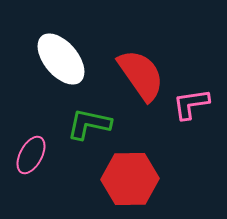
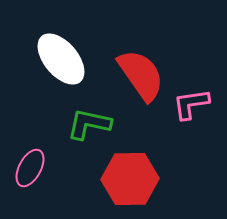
pink ellipse: moved 1 px left, 13 px down
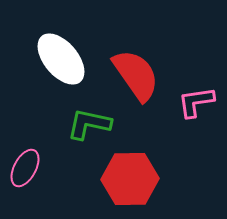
red semicircle: moved 5 px left
pink L-shape: moved 5 px right, 2 px up
pink ellipse: moved 5 px left
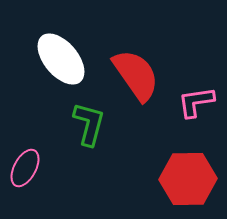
green L-shape: rotated 93 degrees clockwise
red hexagon: moved 58 px right
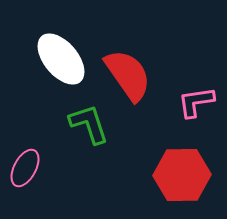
red semicircle: moved 8 px left
green L-shape: rotated 33 degrees counterclockwise
red hexagon: moved 6 px left, 4 px up
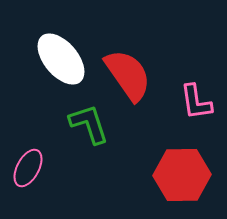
pink L-shape: rotated 90 degrees counterclockwise
pink ellipse: moved 3 px right
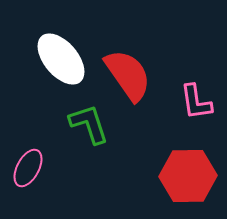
red hexagon: moved 6 px right, 1 px down
